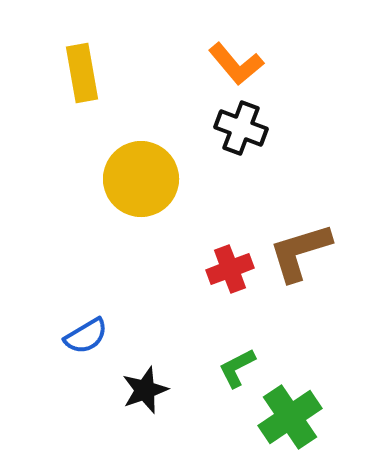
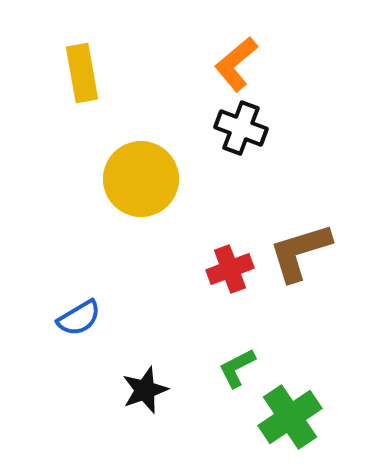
orange L-shape: rotated 90 degrees clockwise
blue semicircle: moved 7 px left, 18 px up
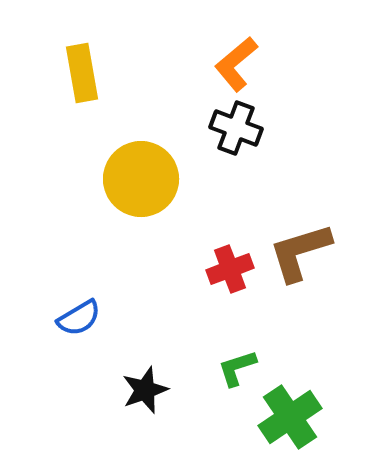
black cross: moved 5 px left
green L-shape: rotated 9 degrees clockwise
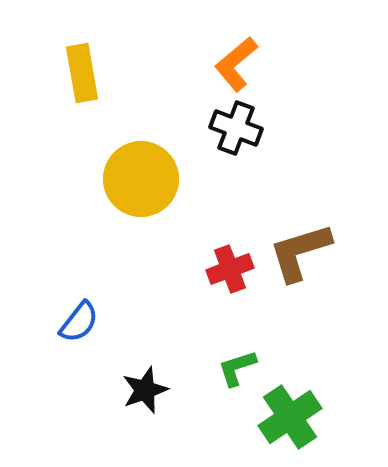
blue semicircle: moved 4 px down; rotated 21 degrees counterclockwise
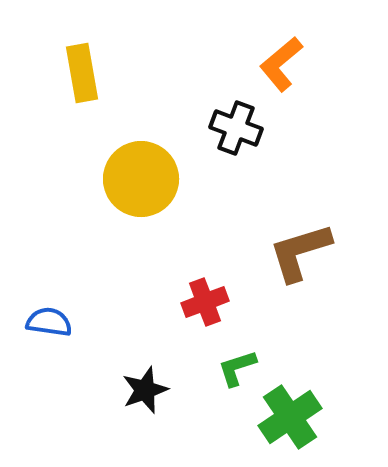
orange L-shape: moved 45 px right
red cross: moved 25 px left, 33 px down
blue semicircle: moved 30 px left; rotated 120 degrees counterclockwise
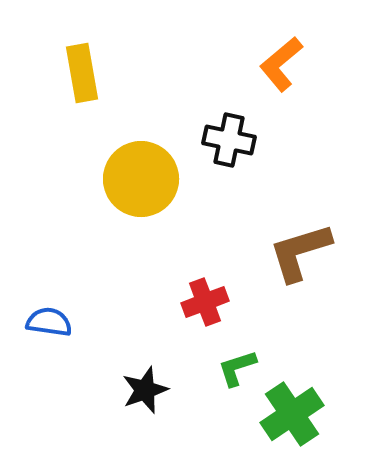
black cross: moved 7 px left, 12 px down; rotated 9 degrees counterclockwise
green cross: moved 2 px right, 3 px up
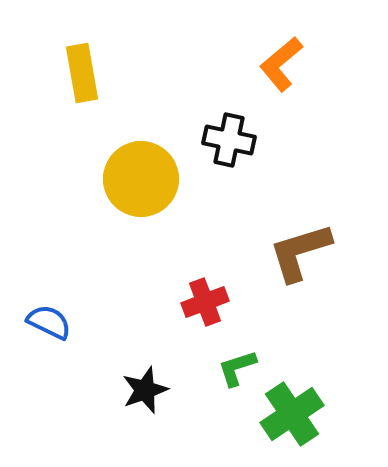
blue semicircle: rotated 18 degrees clockwise
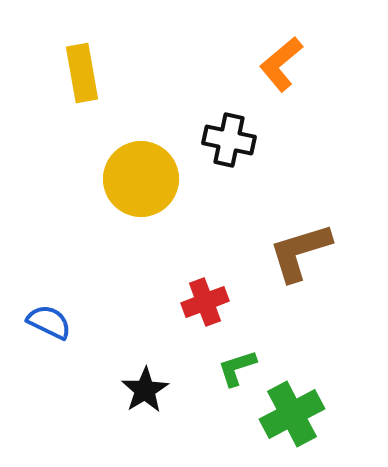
black star: rotated 12 degrees counterclockwise
green cross: rotated 6 degrees clockwise
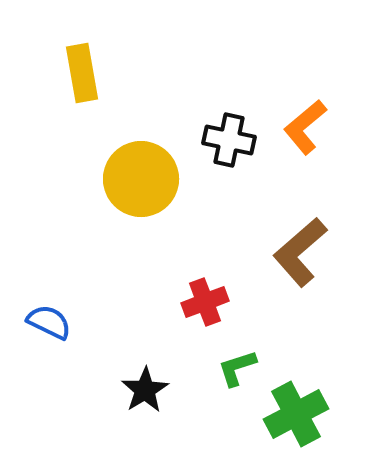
orange L-shape: moved 24 px right, 63 px down
brown L-shape: rotated 24 degrees counterclockwise
green cross: moved 4 px right
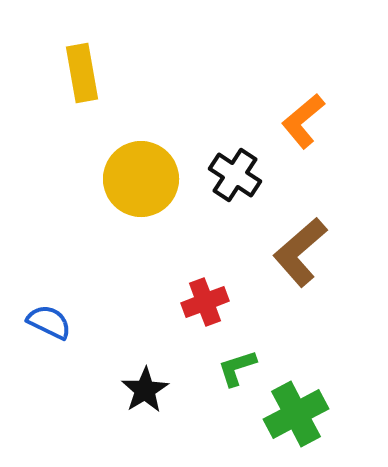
orange L-shape: moved 2 px left, 6 px up
black cross: moved 6 px right, 35 px down; rotated 21 degrees clockwise
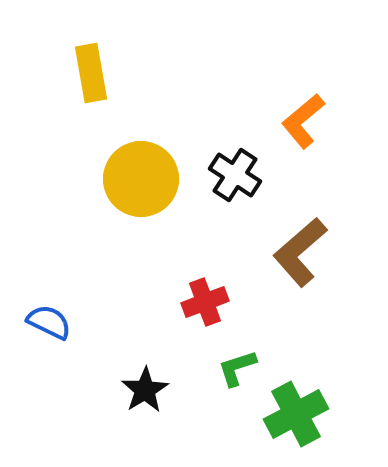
yellow rectangle: moved 9 px right
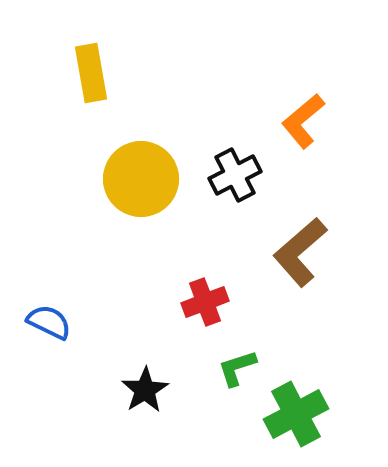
black cross: rotated 30 degrees clockwise
